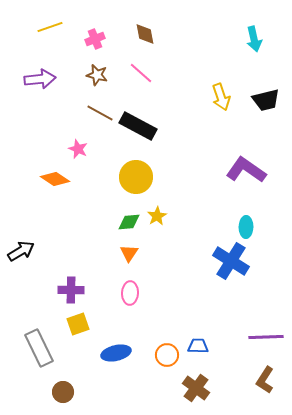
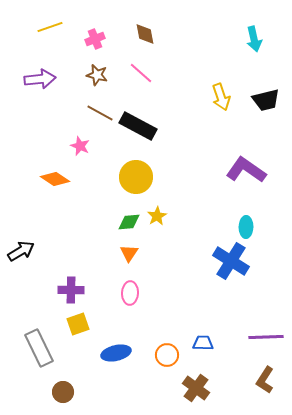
pink star: moved 2 px right, 3 px up
blue trapezoid: moved 5 px right, 3 px up
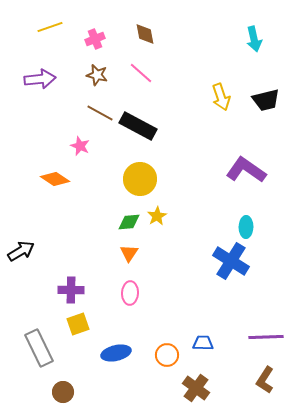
yellow circle: moved 4 px right, 2 px down
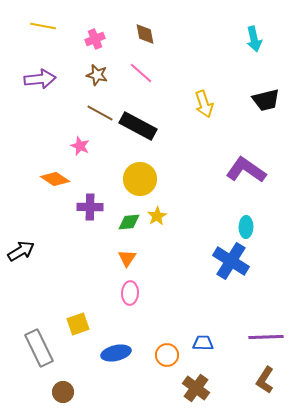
yellow line: moved 7 px left, 1 px up; rotated 30 degrees clockwise
yellow arrow: moved 17 px left, 7 px down
orange triangle: moved 2 px left, 5 px down
purple cross: moved 19 px right, 83 px up
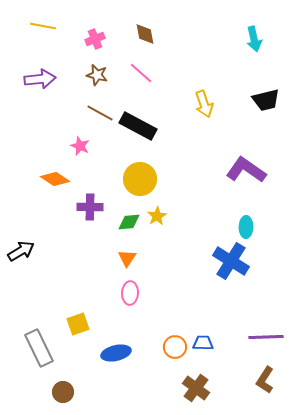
orange circle: moved 8 px right, 8 px up
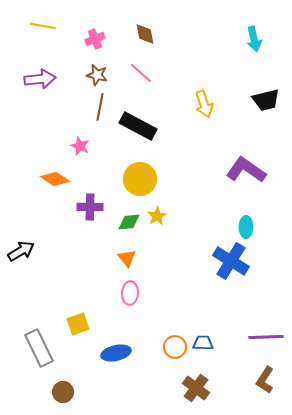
brown line: moved 6 px up; rotated 72 degrees clockwise
orange triangle: rotated 12 degrees counterclockwise
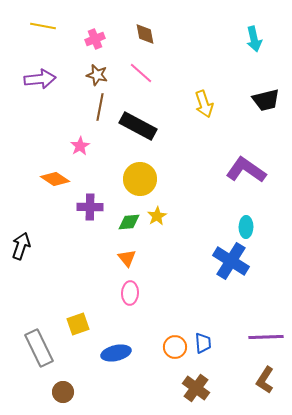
pink star: rotated 18 degrees clockwise
black arrow: moved 5 px up; rotated 40 degrees counterclockwise
blue trapezoid: rotated 85 degrees clockwise
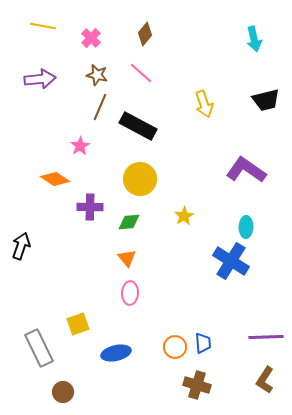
brown diamond: rotated 50 degrees clockwise
pink cross: moved 4 px left, 1 px up; rotated 24 degrees counterclockwise
brown line: rotated 12 degrees clockwise
yellow star: moved 27 px right
brown cross: moved 1 px right, 3 px up; rotated 20 degrees counterclockwise
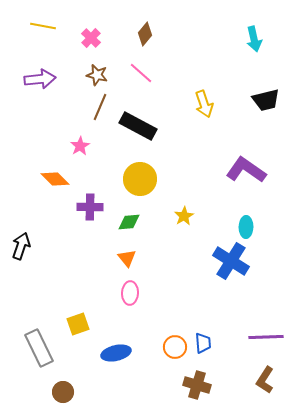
orange diamond: rotated 12 degrees clockwise
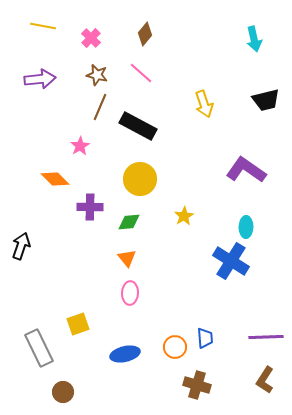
blue trapezoid: moved 2 px right, 5 px up
blue ellipse: moved 9 px right, 1 px down
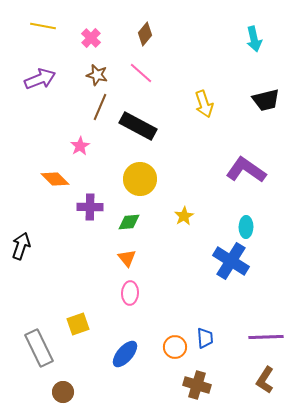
purple arrow: rotated 16 degrees counterclockwise
blue ellipse: rotated 36 degrees counterclockwise
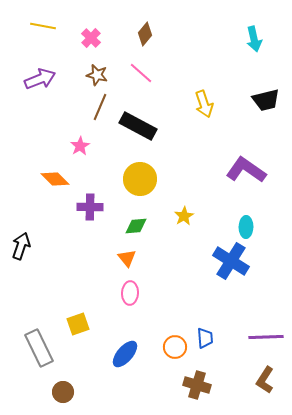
green diamond: moved 7 px right, 4 px down
